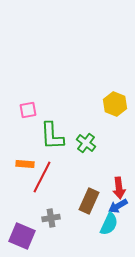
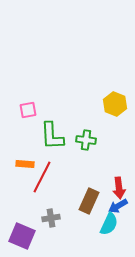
green cross: moved 3 px up; rotated 30 degrees counterclockwise
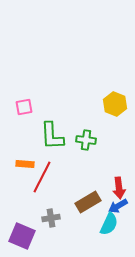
pink square: moved 4 px left, 3 px up
brown rectangle: moved 1 px left, 1 px down; rotated 35 degrees clockwise
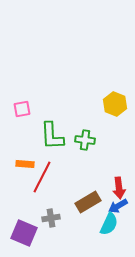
pink square: moved 2 px left, 2 px down
green cross: moved 1 px left
purple square: moved 2 px right, 3 px up
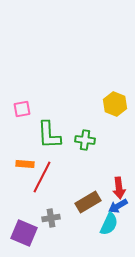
green L-shape: moved 3 px left, 1 px up
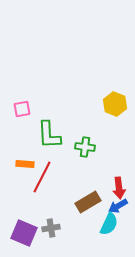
green cross: moved 7 px down
gray cross: moved 10 px down
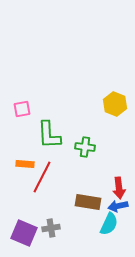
brown rectangle: rotated 40 degrees clockwise
blue arrow: rotated 18 degrees clockwise
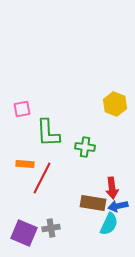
green L-shape: moved 1 px left, 2 px up
red line: moved 1 px down
red arrow: moved 7 px left
brown rectangle: moved 5 px right, 1 px down
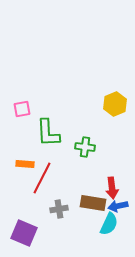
yellow hexagon: rotated 15 degrees clockwise
gray cross: moved 8 px right, 19 px up
